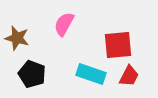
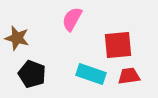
pink semicircle: moved 8 px right, 5 px up
red trapezoid: rotated 125 degrees counterclockwise
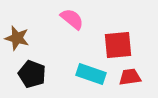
pink semicircle: rotated 100 degrees clockwise
red trapezoid: moved 1 px right, 1 px down
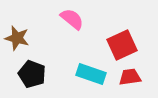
red square: moved 4 px right; rotated 20 degrees counterclockwise
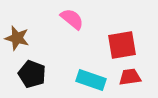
red square: rotated 16 degrees clockwise
cyan rectangle: moved 6 px down
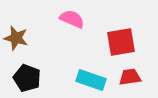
pink semicircle: rotated 15 degrees counterclockwise
brown star: moved 1 px left
red square: moved 1 px left, 3 px up
black pentagon: moved 5 px left, 4 px down
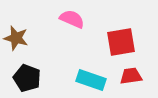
red trapezoid: moved 1 px right, 1 px up
